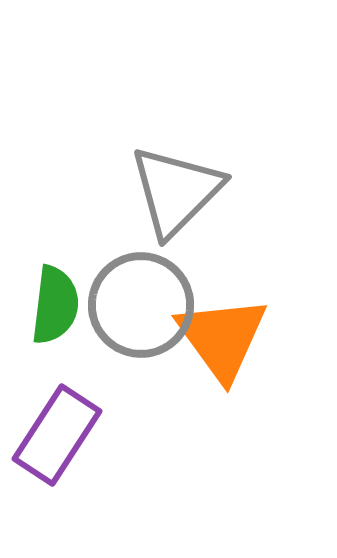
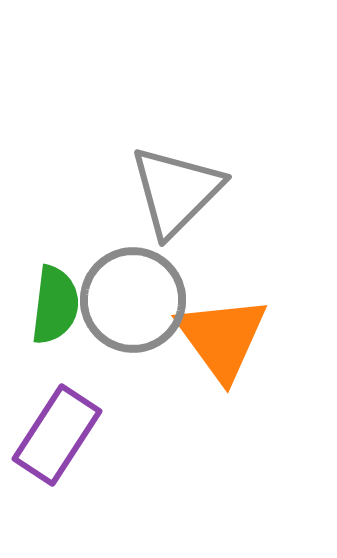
gray circle: moved 8 px left, 5 px up
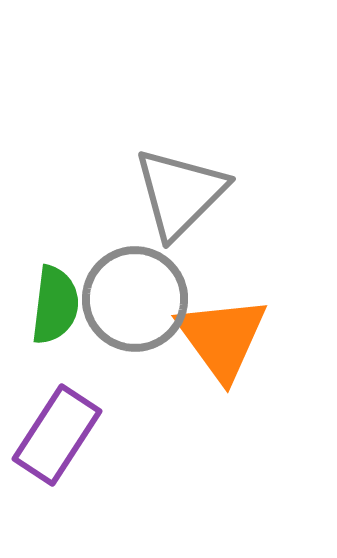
gray triangle: moved 4 px right, 2 px down
gray circle: moved 2 px right, 1 px up
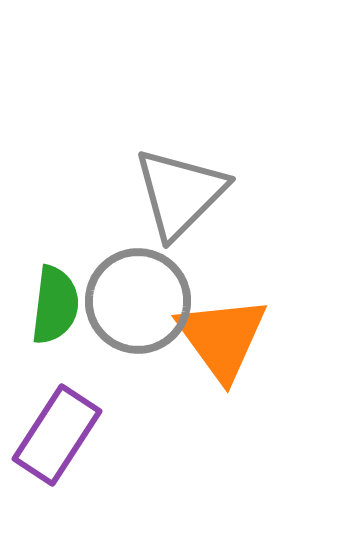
gray circle: moved 3 px right, 2 px down
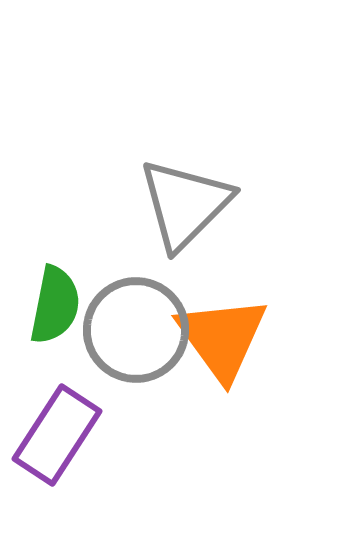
gray triangle: moved 5 px right, 11 px down
gray circle: moved 2 px left, 29 px down
green semicircle: rotated 4 degrees clockwise
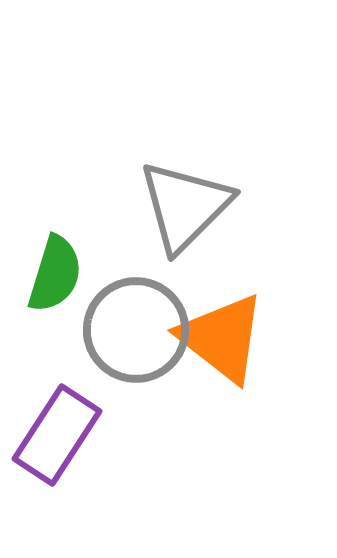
gray triangle: moved 2 px down
green semicircle: moved 31 px up; rotated 6 degrees clockwise
orange triangle: rotated 16 degrees counterclockwise
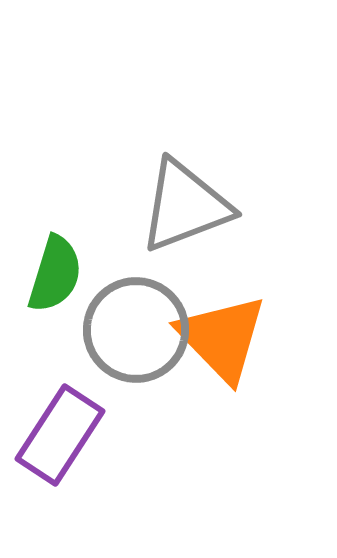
gray triangle: rotated 24 degrees clockwise
orange triangle: rotated 8 degrees clockwise
purple rectangle: moved 3 px right
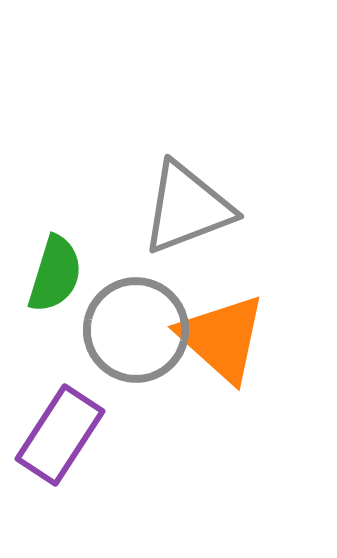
gray triangle: moved 2 px right, 2 px down
orange triangle: rotated 4 degrees counterclockwise
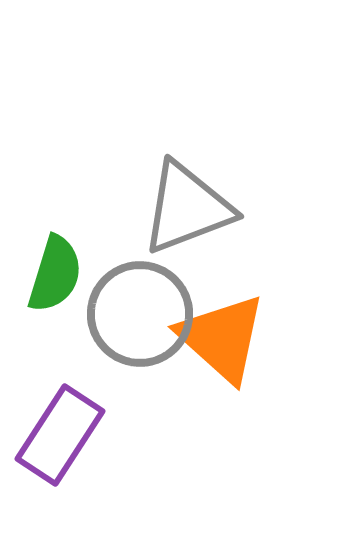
gray circle: moved 4 px right, 16 px up
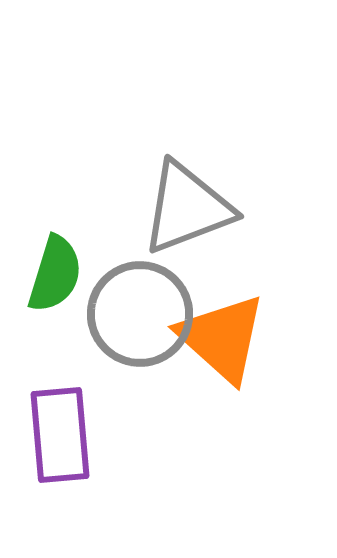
purple rectangle: rotated 38 degrees counterclockwise
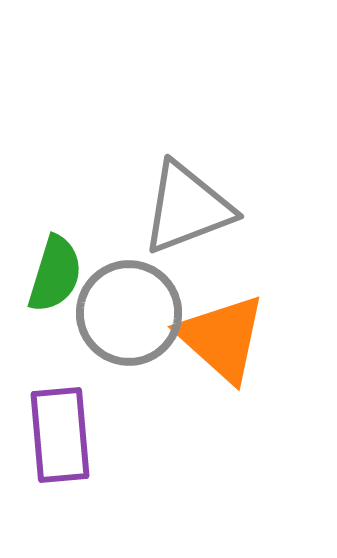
gray circle: moved 11 px left, 1 px up
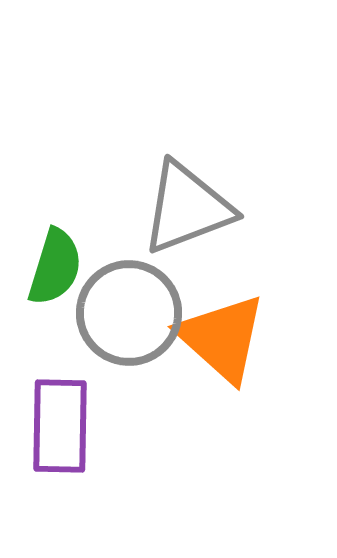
green semicircle: moved 7 px up
purple rectangle: moved 9 px up; rotated 6 degrees clockwise
